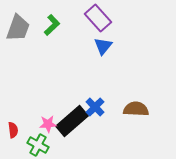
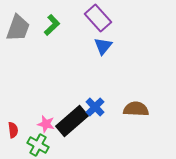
pink star: moved 2 px left; rotated 18 degrees clockwise
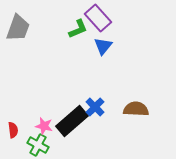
green L-shape: moved 26 px right, 4 px down; rotated 20 degrees clockwise
pink star: moved 2 px left, 2 px down
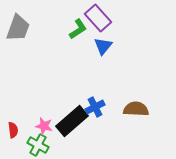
green L-shape: rotated 10 degrees counterclockwise
blue cross: rotated 18 degrees clockwise
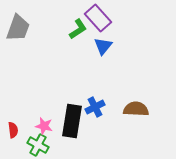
black rectangle: rotated 40 degrees counterclockwise
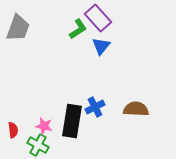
blue triangle: moved 2 px left
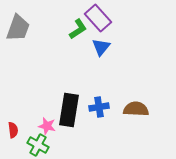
blue triangle: moved 1 px down
blue cross: moved 4 px right; rotated 18 degrees clockwise
black rectangle: moved 3 px left, 11 px up
pink star: moved 3 px right
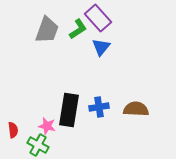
gray trapezoid: moved 29 px right, 2 px down
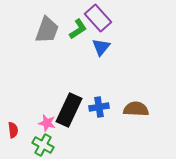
black rectangle: rotated 16 degrees clockwise
pink star: moved 3 px up
green cross: moved 5 px right
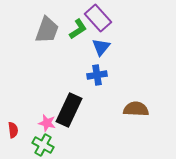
blue cross: moved 2 px left, 32 px up
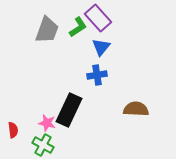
green L-shape: moved 2 px up
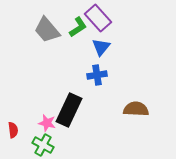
gray trapezoid: rotated 120 degrees clockwise
